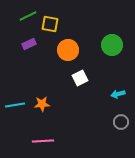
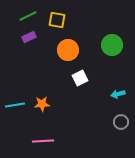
yellow square: moved 7 px right, 4 px up
purple rectangle: moved 7 px up
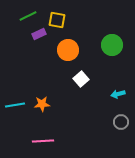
purple rectangle: moved 10 px right, 3 px up
white square: moved 1 px right, 1 px down; rotated 14 degrees counterclockwise
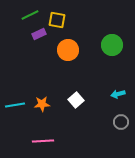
green line: moved 2 px right, 1 px up
white square: moved 5 px left, 21 px down
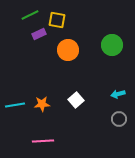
gray circle: moved 2 px left, 3 px up
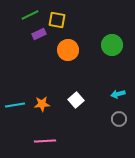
pink line: moved 2 px right
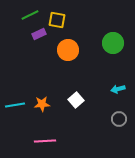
green circle: moved 1 px right, 2 px up
cyan arrow: moved 5 px up
